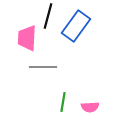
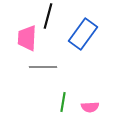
blue rectangle: moved 7 px right, 8 px down
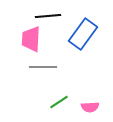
black line: rotated 70 degrees clockwise
pink trapezoid: moved 4 px right, 1 px down
green line: moved 4 px left; rotated 48 degrees clockwise
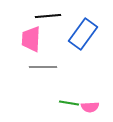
green line: moved 10 px right, 1 px down; rotated 42 degrees clockwise
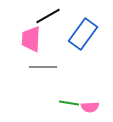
black line: rotated 25 degrees counterclockwise
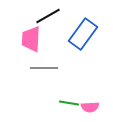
gray line: moved 1 px right, 1 px down
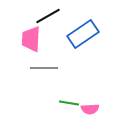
blue rectangle: rotated 20 degrees clockwise
pink semicircle: moved 2 px down
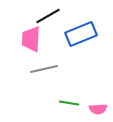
blue rectangle: moved 2 px left; rotated 12 degrees clockwise
gray line: moved 1 px down; rotated 12 degrees counterclockwise
pink semicircle: moved 8 px right
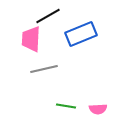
green line: moved 3 px left, 3 px down
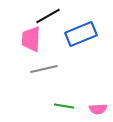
green line: moved 2 px left
